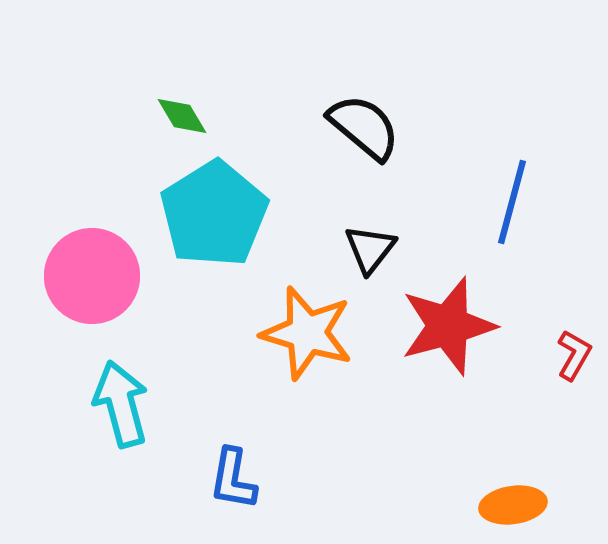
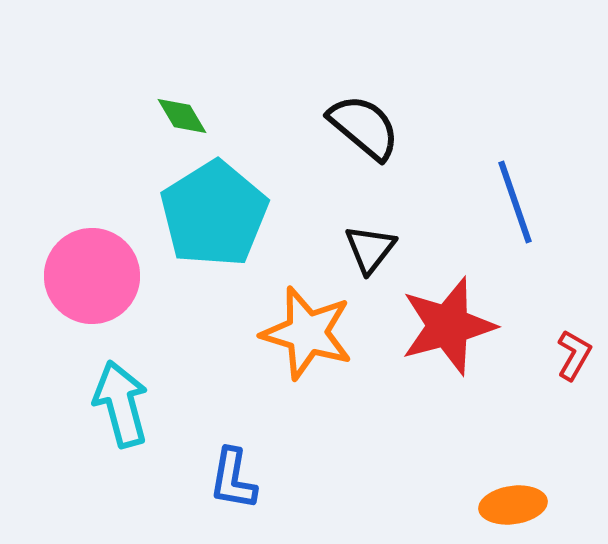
blue line: moved 3 px right; rotated 34 degrees counterclockwise
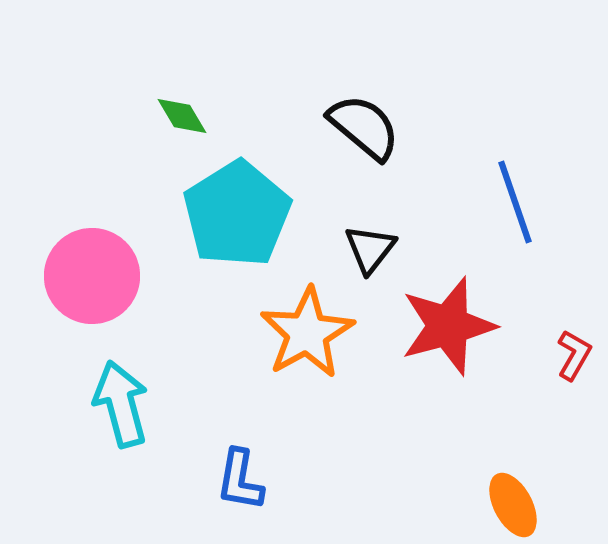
cyan pentagon: moved 23 px right
orange star: rotated 26 degrees clockwise
blue L-shape: moved 7 px right, 1 px down
orange ellipse: rotated 70 degrees clockwise
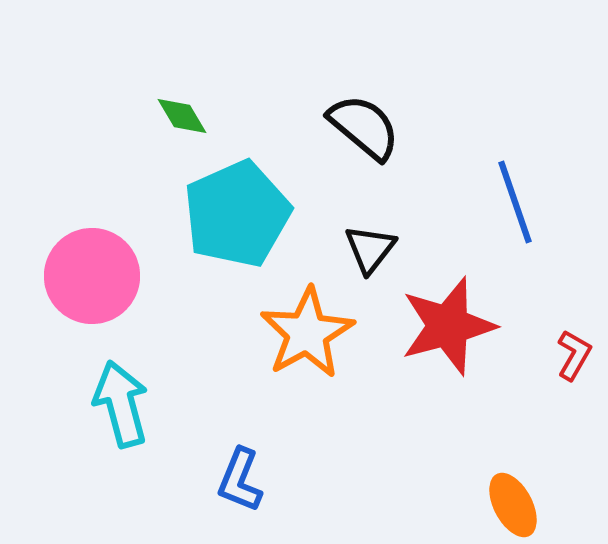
cyan pentagon: rotated 8 degrees clockwise
blue L-shape: rotated 12 degrees clockwise
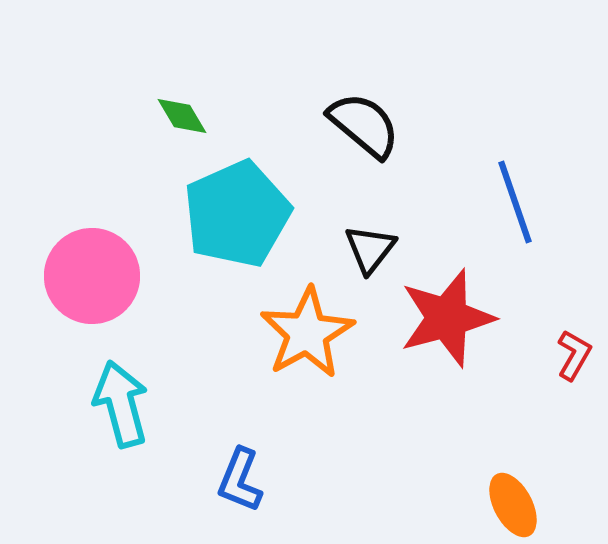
black semicircle: moved 2 px up
red star: moved 1 px left, 8 px up
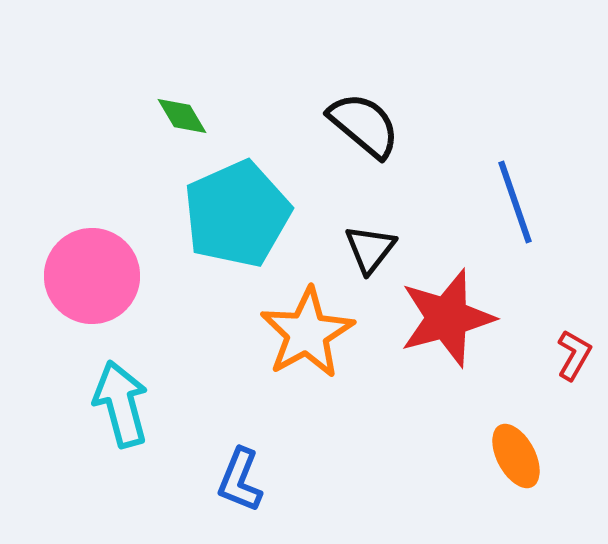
orange ellipse: moved 3 px right, 49 px up
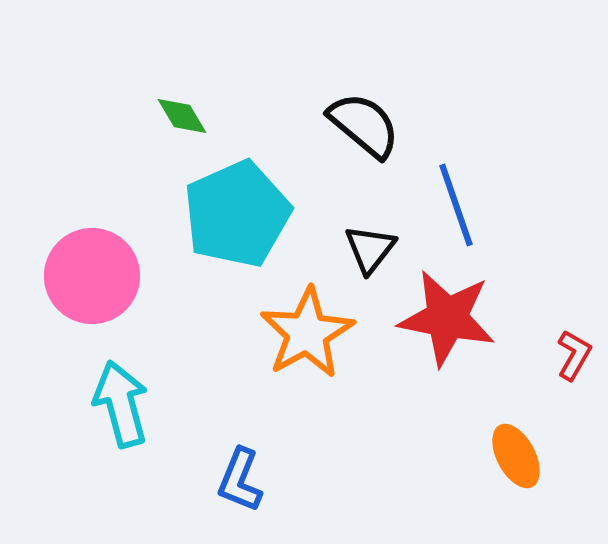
blue line: moved 59 px left, 3 px down
red star: rotated 26 degrees clockwise
